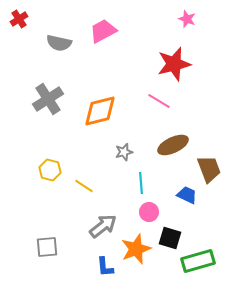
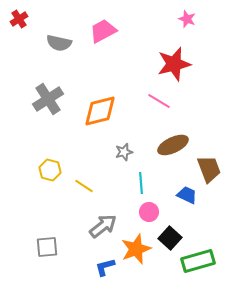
black square: rotated 25 degrees clockwise
blue L-shape: rotated 80 degrees clockwise
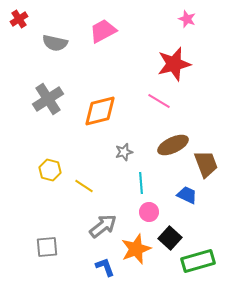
gray semicircle: moved 4 px left
brown trapezoid: moved 3 px left, 5 px up
blue L-shape: rotated 85 degrees clockwise
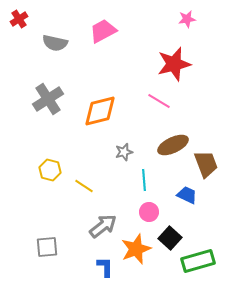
pink star: rotated 30 degrees counterclockwise
cyan line: moved 3 px right, 3 px up
blue L-shape: rotated 20 degrees clockwise
